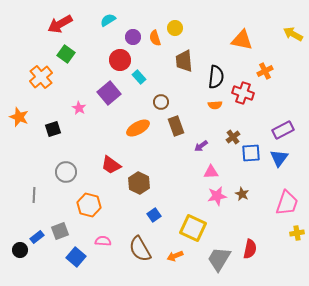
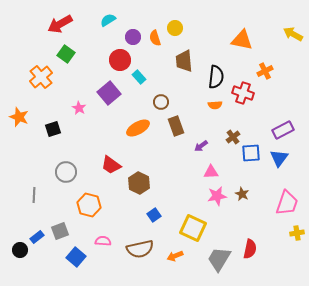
brown semicircle at (140, 249): rotated 72 degrees counterclockwise
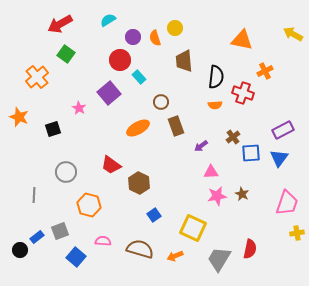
orange cross at (41, 77): moved 4 px left
brown semicircle at (140, 249): rotated 152 degrees counterclockwise
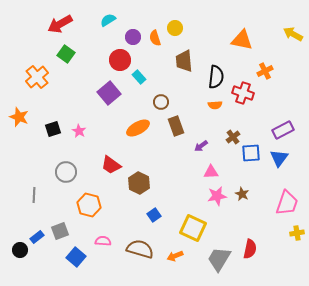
pink star at (79, 108): moved 23 px down
